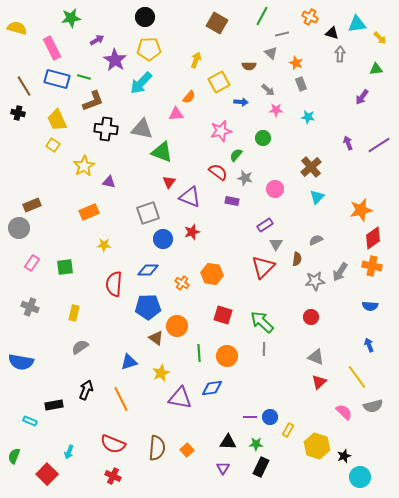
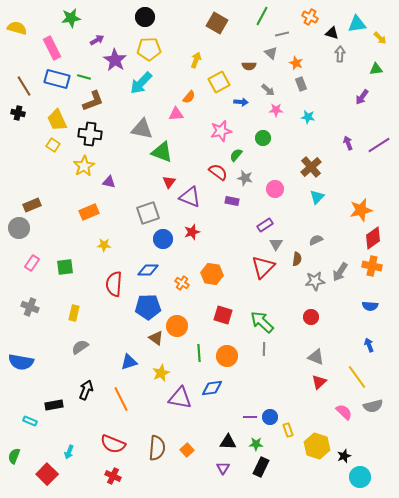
black cross at (106, 129): moved 16 px left, 5 px down
yellow rectangle at (288, 430): rotated 48 degrees counterclockwise
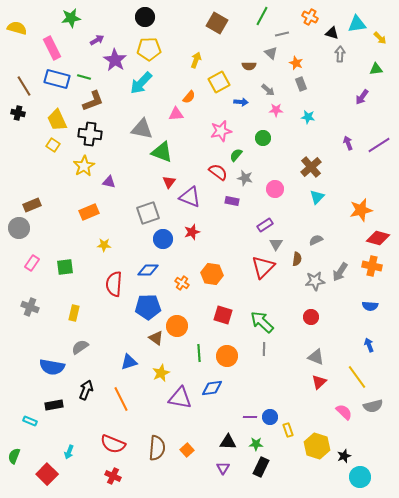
red diamond at (373, 238): moved 5 px right; rotated 50 degrees clockwise
blue semicircle at (21, 362): moved 31 px right, 5 px down
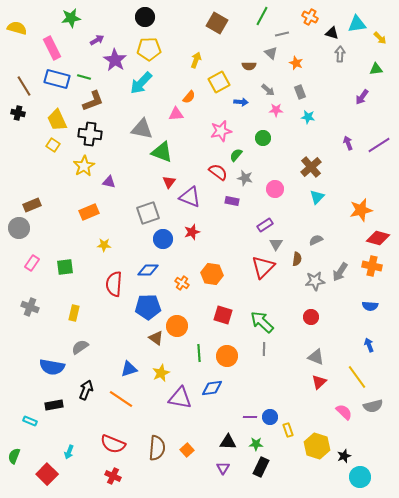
gray rectangle at (301, 84): moved 1 px left, 8 px down
blue triangle at (129, 362): moved 7 px down
orange line at (121, 399): rotated 30 degrees counterclockwise
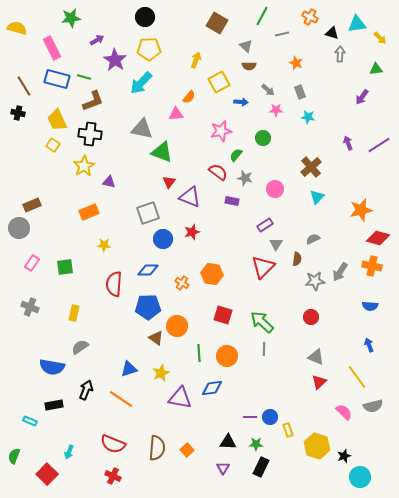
gray triangle at (271, 53): moved 25 px left, 7 px up
gray semicircle at (316, 240): moved 3 px left, 1 px up
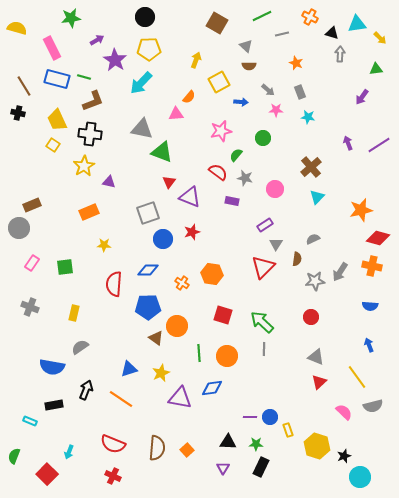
green line at (262, 16): rotated 36 degrees clockwise
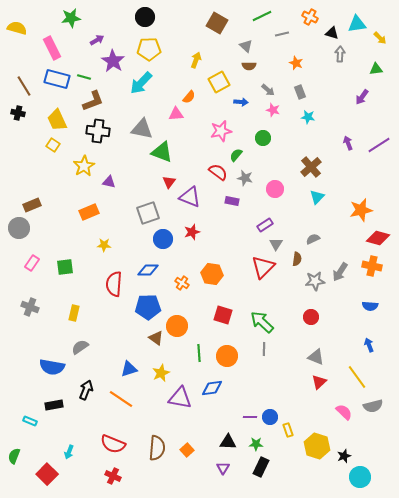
purple star at (115, 60): moved 2 px left, 1 px down
pink star at (276, 110): moved 3 px left; rotated 16 degrees clockwise
black cross at (90, 134): moved 8 px right, 3 px up
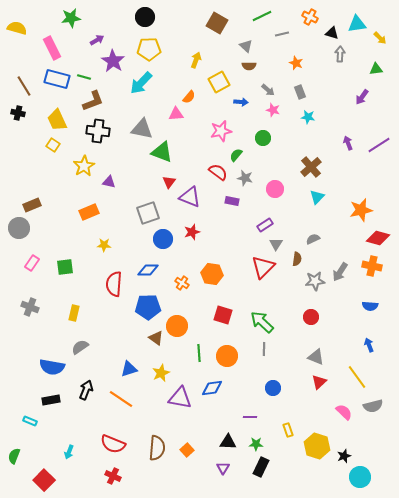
black rectangle at (54, 405): moved 3 px left, 5 px up
blue circle at (270, 417): moved 3 px right, 29 px up
red square at (47, 474): moved 3 px left, 6 px down
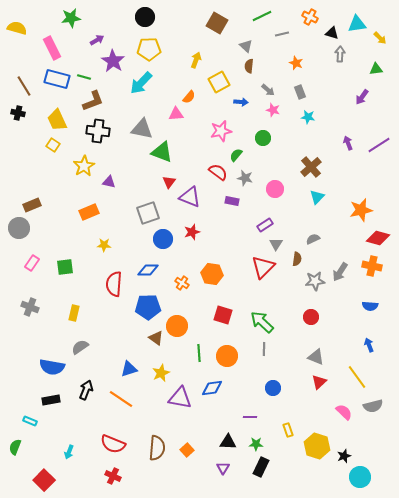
brown semicircle at (249, 66): rotated 96 degrees clockwise
green semicircle at (14, 456): moved 1 px right, 9 px up
